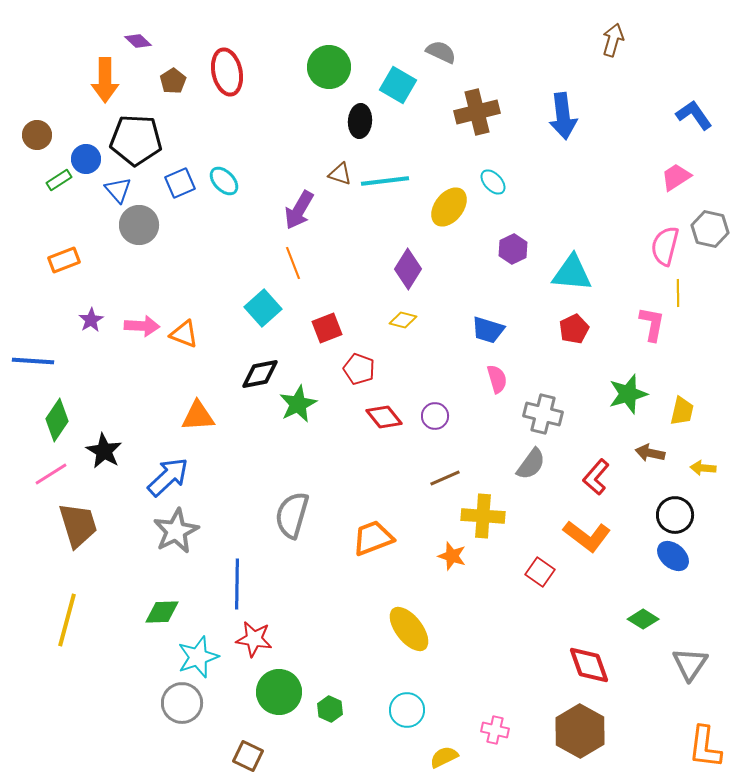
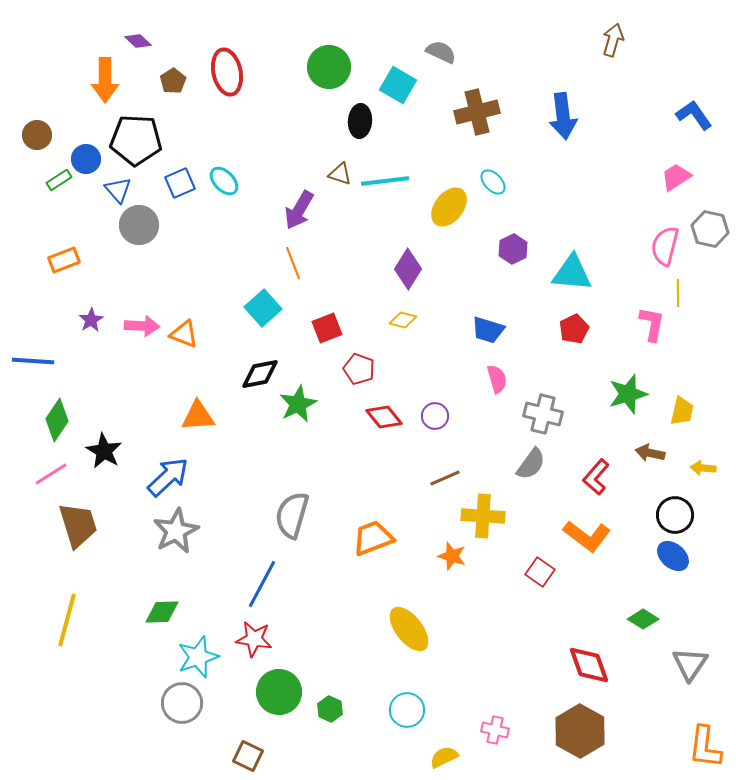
blue line at (237, 584): moved 25 px right; rotated 27 degrees clockwise
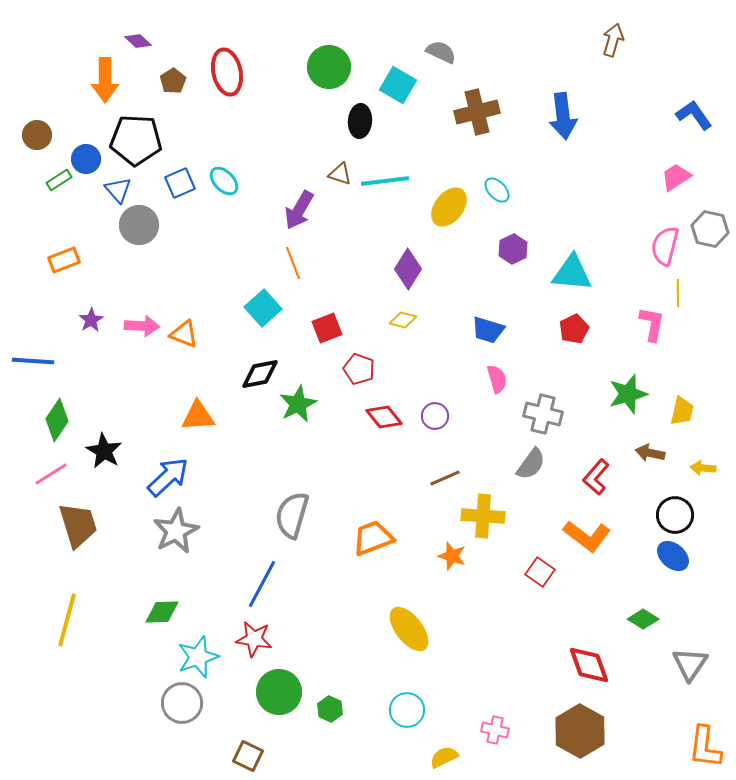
cyan ellipse at (493, 182): moved 4 px right, 8 px down
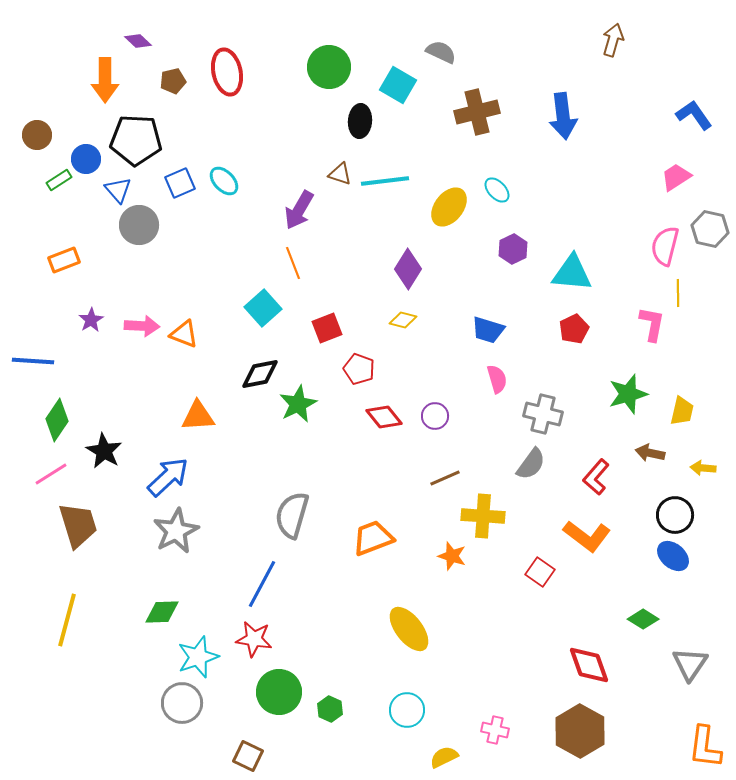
brown pentagon at (173, 81): rotated 20 degrees clockwise
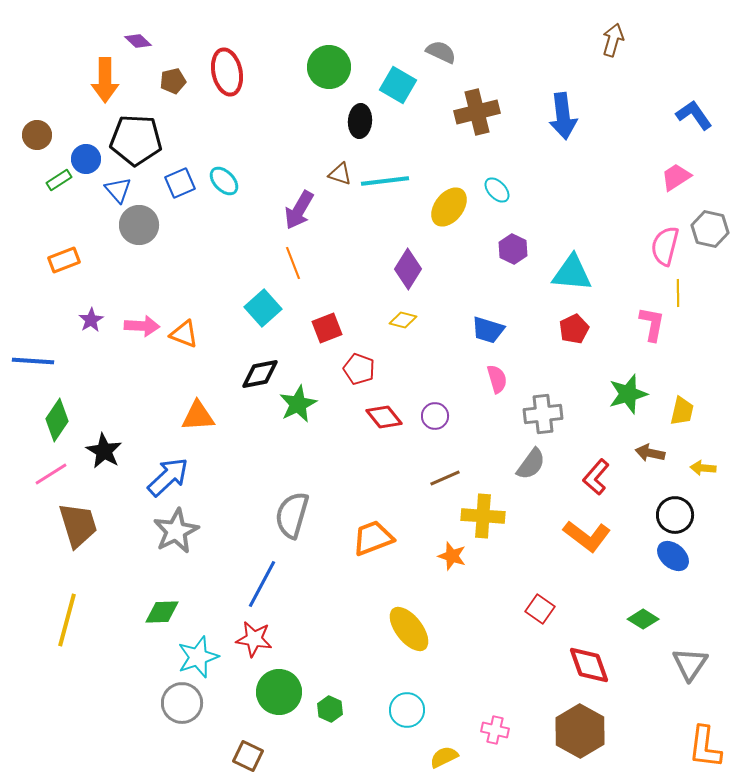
purple hexagon at (513, 249): rotated 8 degrees counterclockwise
gray cross at (543, 414): rotated 21 degrees counterclockwise
red square at (540, 572): moved 37 px down
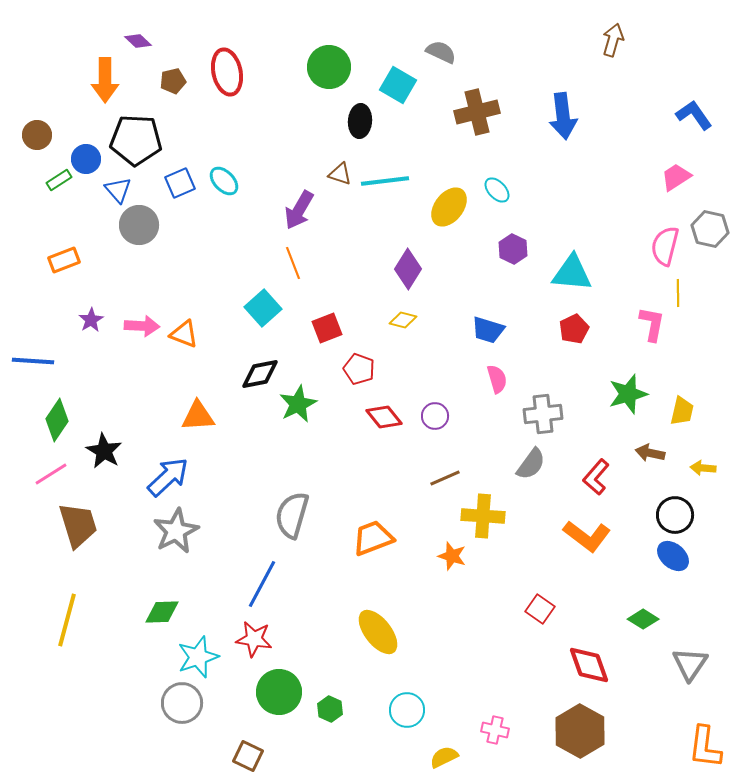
yellow ellipse at (409, 629): moved 31 px left, 3 px down
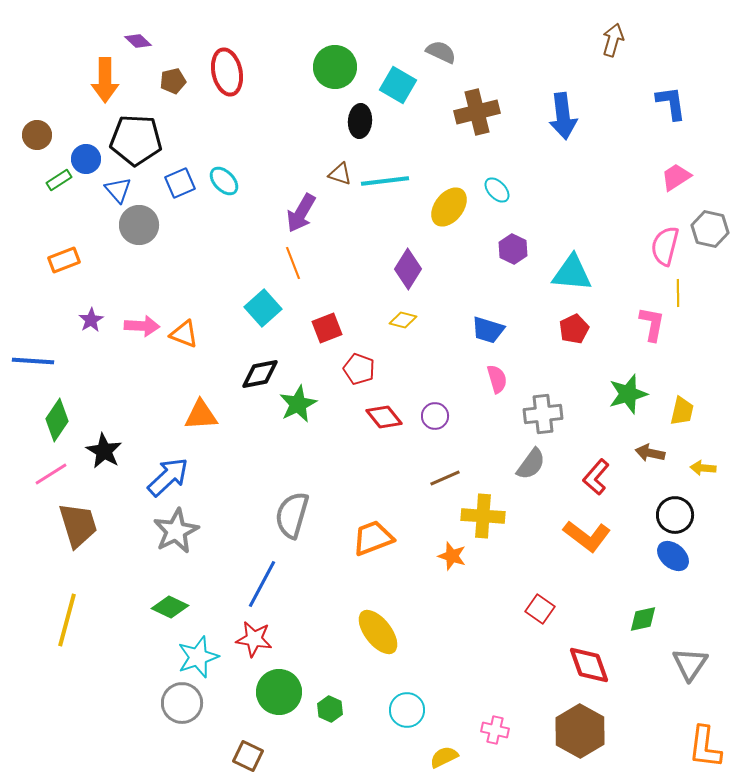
green circle at (329, 67): moved 6 px right
blue L-shape at (694, 115): moved 23 px left, 12 px up; rotated 27 degrees clockwise
purple arrow at (299, 210): moved 2 px right, 3 px down
orange triangle at (198, 416): moved 3 px right, 1 px up
green diamond at (162, 612): moved 8 px right, 5 px up; rotated 27 degrees clockwise
green diamond at (643, 619): rotated 44 degrees counterclockwise
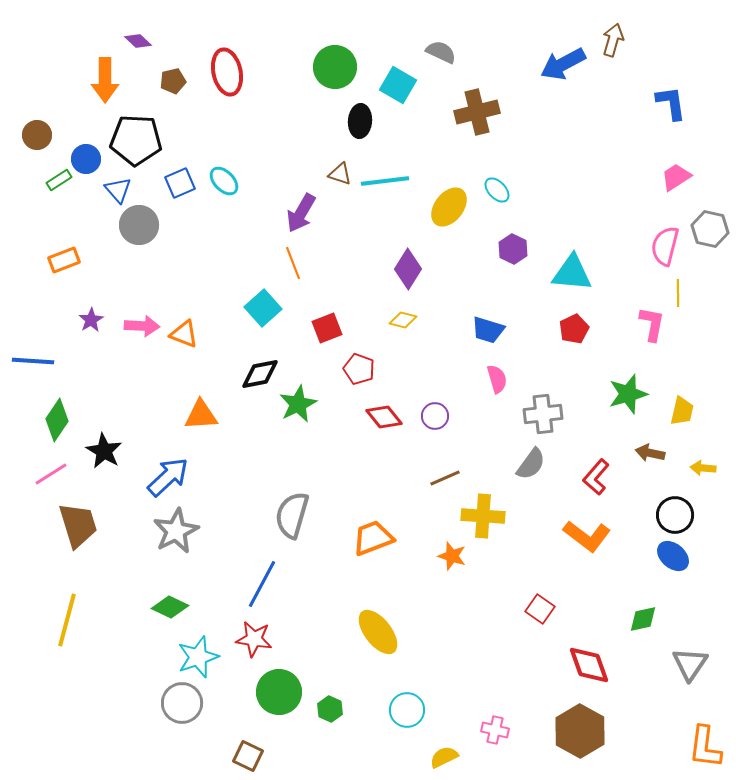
blue arrow at (563, 116): moved 52 px up; rotated 69 degrees clockwise
